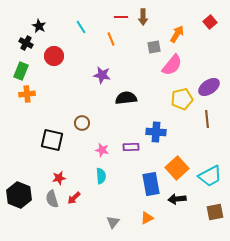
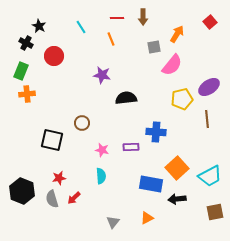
red line: moved 4 px left, 1 px down
blue rectangle: rotated 70 degrees counterclockwise
black hexagon: moved 3 px right, 4 px up
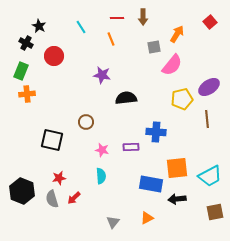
brown circle: moved 4 px right, 1 px up
orange square: rotated 35 degrees clockwise
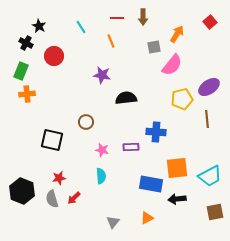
orange line: moved 2 px down
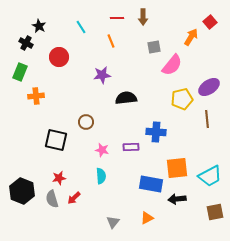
orange arrow: moved 14 px right, 3 px down
red circle: moved 5 px right, 1 px down
green rectangle: moved 1 px left, 1 px down
purple star: rotated 18 degrees counterclockwise
orange cross: moved 9 px right, 2 px down
black square: moved 4 px right
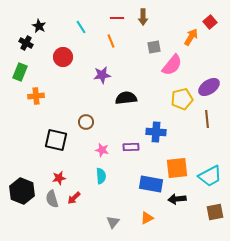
red circle: moved 4 px right
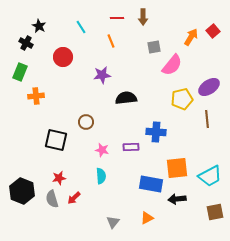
red square: moved 3 px right, 9 px down
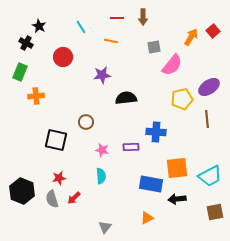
orange line: rotated 56 degrees counterclockwise
gray triangle: moved 8 px left, 5 px down
